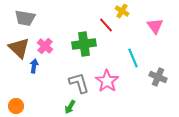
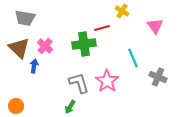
red line: moved 4 px left, 3 px down; rotated 63 degrees counterclockwise
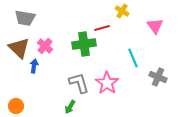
pink star: moved 2 px down
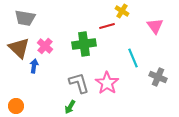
red line: moved 5 px right, 2 px up
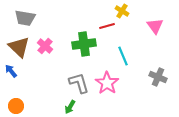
brown triangle: moved 1 px up
cyan line: moved 10 px left, 2 px up
blue arrow: moved 23 px left, 5 px down; rotated 48 degrees counterclockwise
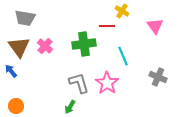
red line: rotated 14 degrees clockwise
brown triangle: rotated 10 degrees clockwise
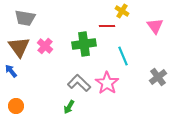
gray cross: rotated 30 degrees clockwise
gray L-shape: rotated 30 degrees counterclockwise
green arrow: moved 1 px left
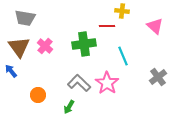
yellow cross: rotated 24 degrees counterclockwise
pink triangle: rotated 12 degrees counterclockwise
orange circle: moved 22 px right, 11 px up
